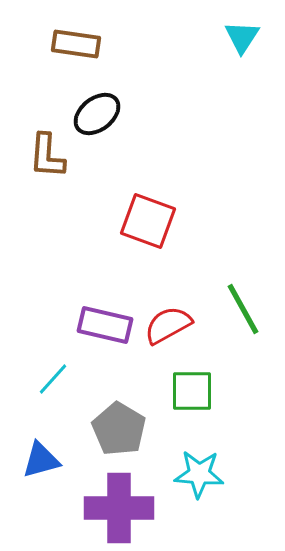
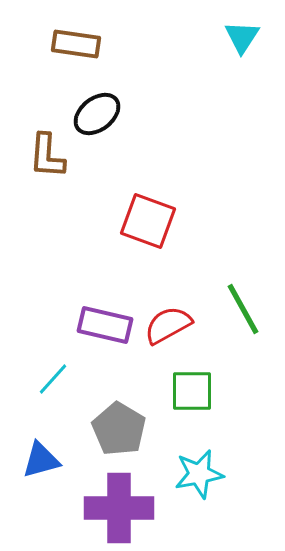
cyan star: rotated 15 degrees counterclockwise
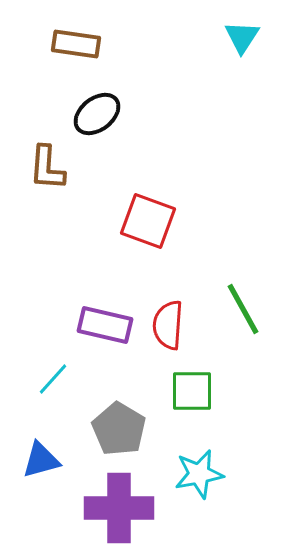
brown L-shape: moved 12 px down
red semicircle: rotated 57 degrees counterclockwise
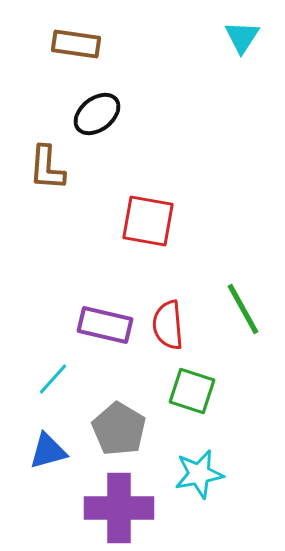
red square: rotated 10 degrees counterclockwise
red semicircle: rotated 9 degrees counterclockwise
green square: rotated 18 degrees clockwise
blue triangle: moved 7 px right, 9 px up
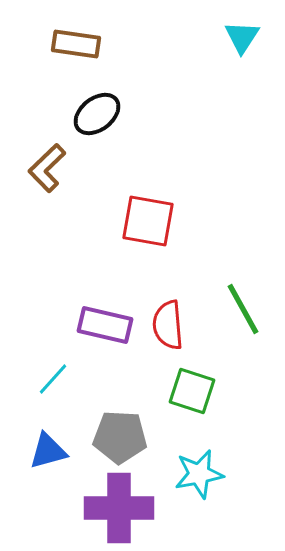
brown L-shape: rotated 42 degrees clockwise
gray pentagon: moved 1 px right, 8 px down; rotated 28 degrees counterclockwise
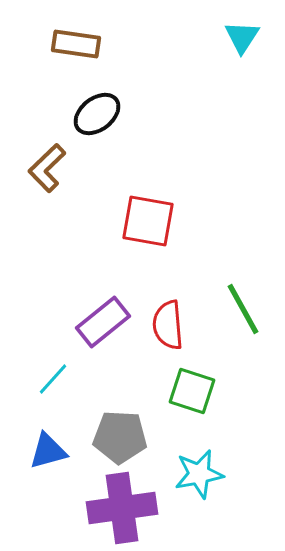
purple rectangle: moved 2 px left, 3 px up; rotated 52 degrees counterclockwise
purple cross: moved 3 px right; rotated 8 degrees counterclockwise
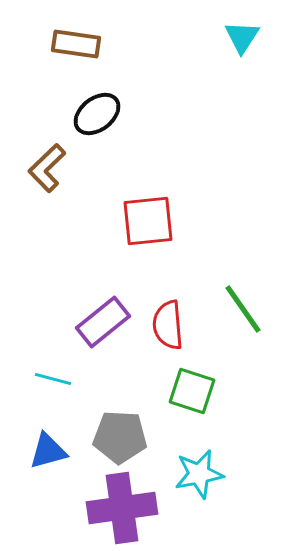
red square: rotated 16 degrees counterclockwise
green line: rotated 6 degrees counterclockwise
cyan line: rotated 63 degrees clockwise
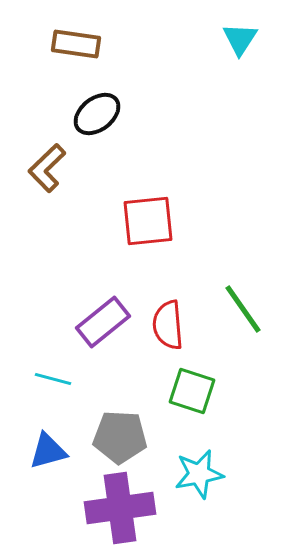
cyan triangle: moved 2 px left, 2 px down
purple cross: moved 2 px left
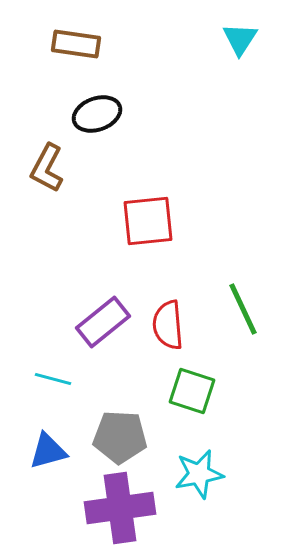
black ellipse: rotated 18 degrees clockwise
brown L-shape: rotated 18 degrees counterclockwise
green line: rotated 10 degrees clockwise
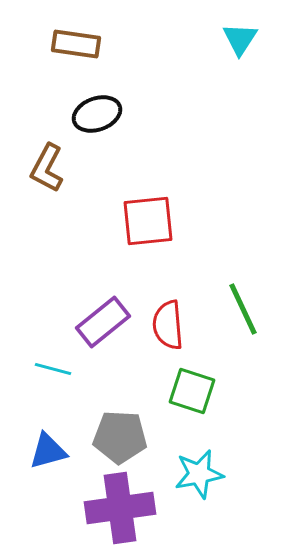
cyan line: moved 10 px up
